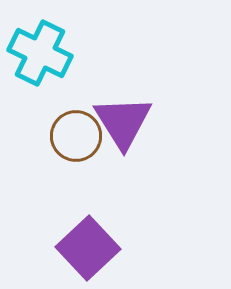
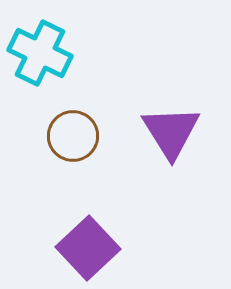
purple triangle: moved 48 px right, 10 px down
brown circle: moved 3 px left
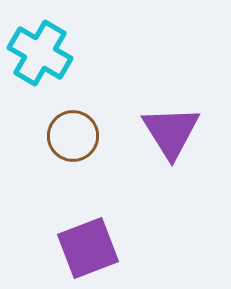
cyan cross: rotated 4 degrees clockwise
purple square: rotated 22 degrees clockwise
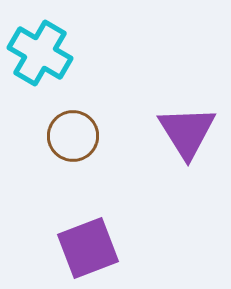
purple triangle: moved 16 px right
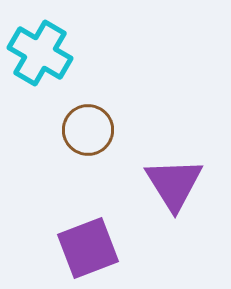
purple triangle: moved 13 px left, 52 px down
brown circle: moved 15 px right, 6 px up
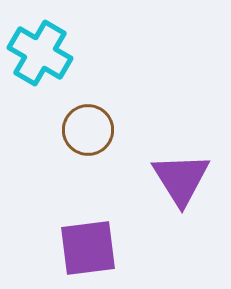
purple triangle: moved 7 px right, 5 px up
purple square: rotated 14 degrees clockwise
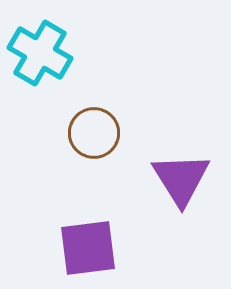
brown circle: moved 6 px right, 3 px down
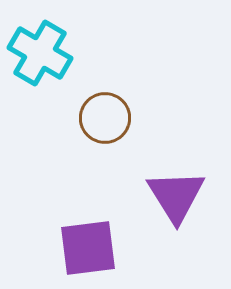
brown circle: moved 11 px right, 15 px up
purple triangle: moved 5 px left, 17 px down
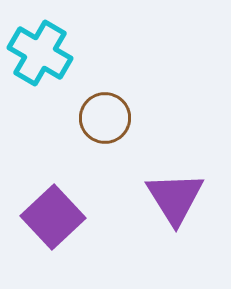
purple triangle: moved 1 px left, 2 px down
purple square: moved 35 px left, 31 px up; rotated 36 degrees counterclockwise
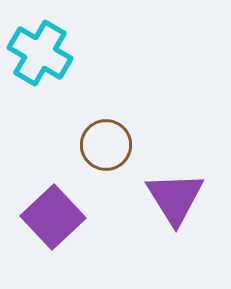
brown circle: moved 1 px right, 27 px down
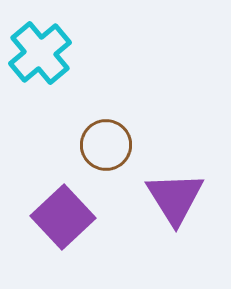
cyan cross: rotated 20 degrees clockwise
purple square: moved 10 px right
